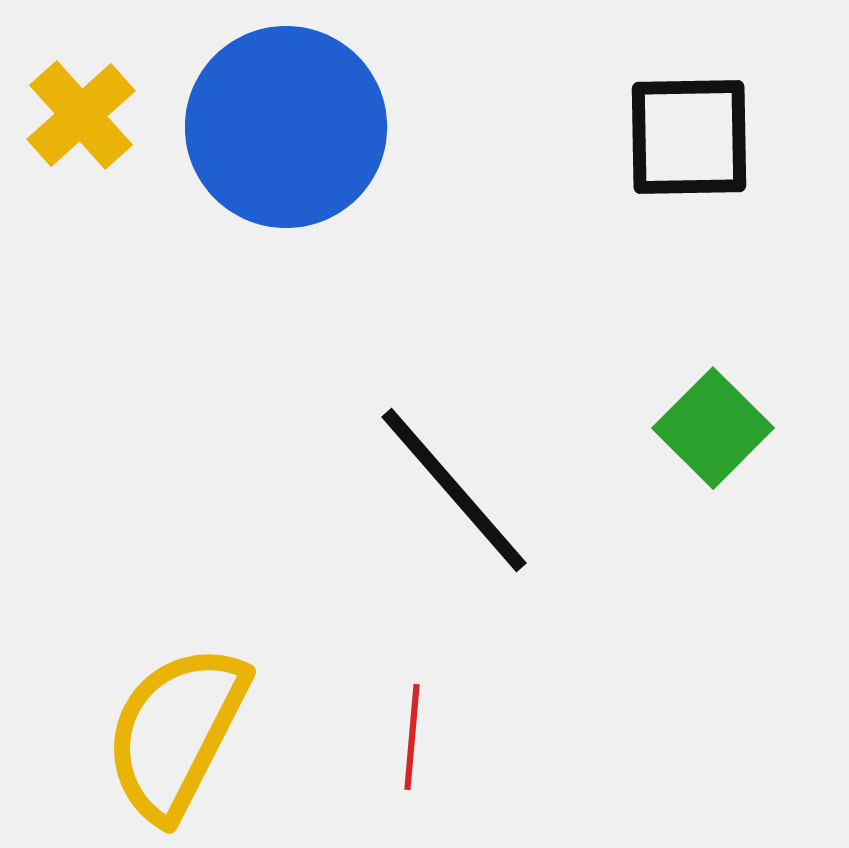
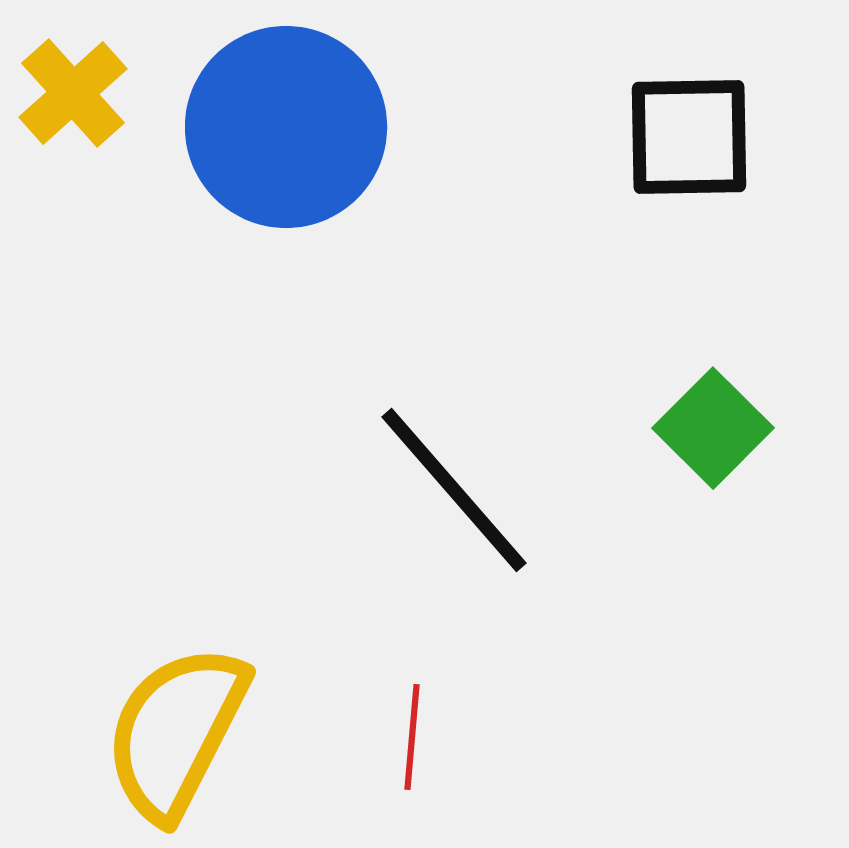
yellow cross: moved 8 px left, 22 px up
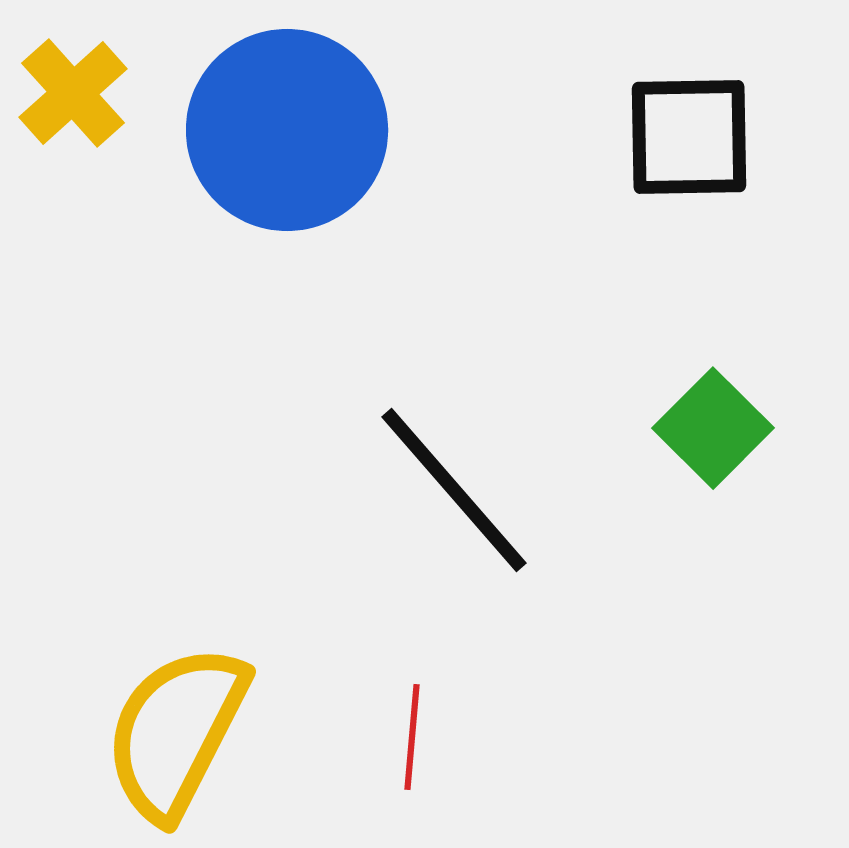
blue circle: moved 1 px right, 3 px down
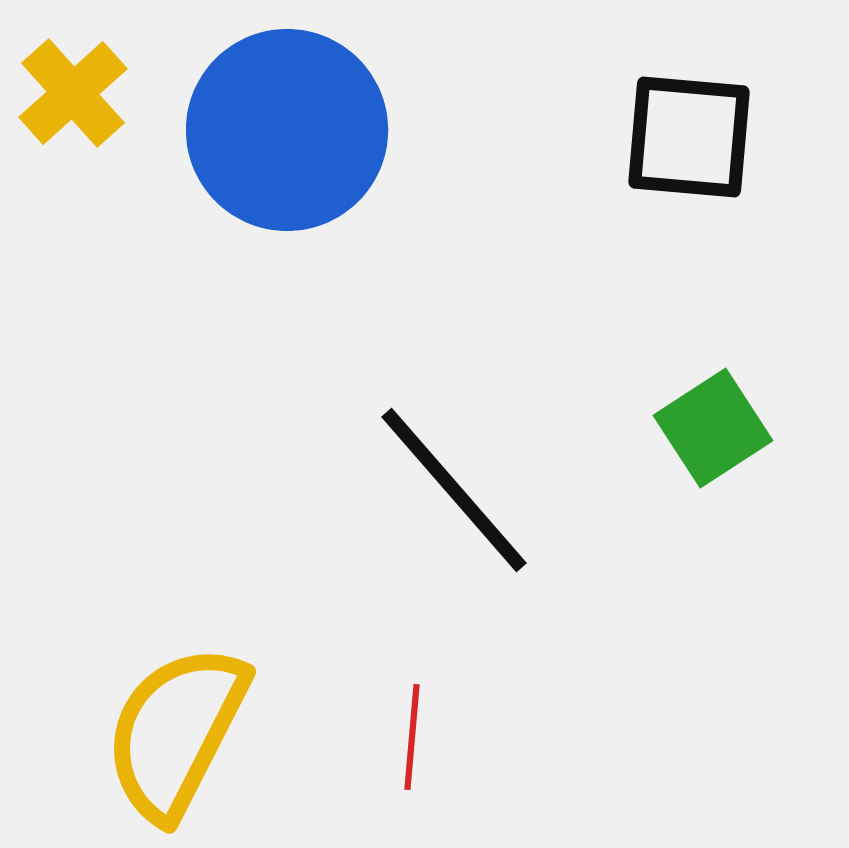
black square: rotated 6 degrees clockwise
green square: rotated 12 degrees clockwise
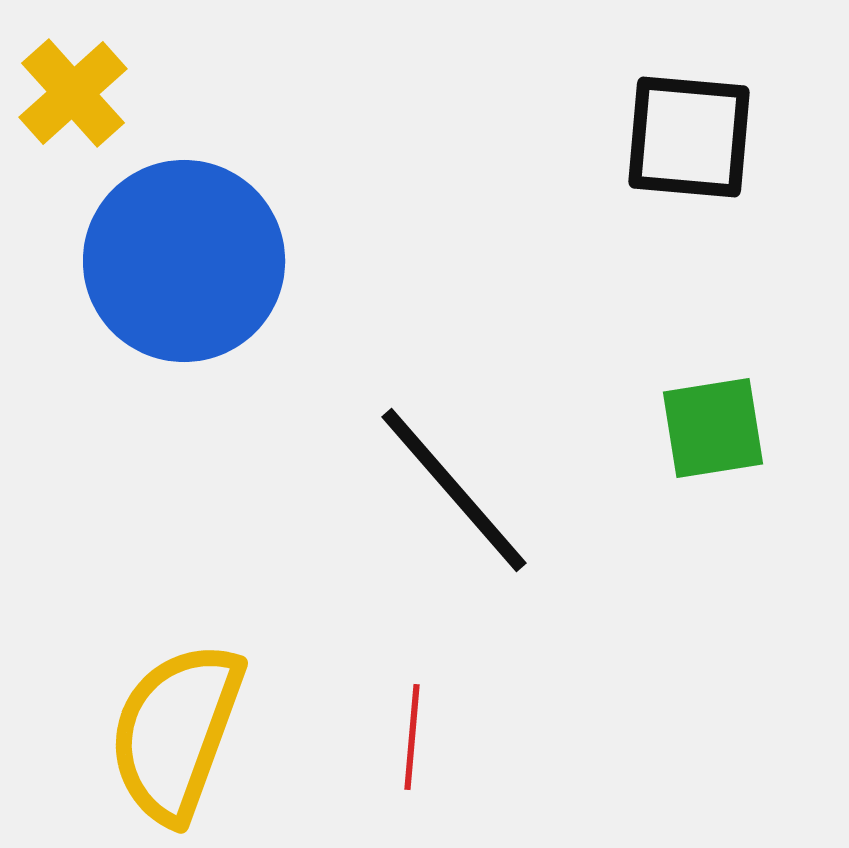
blue circle: moved 103 px left, 131 px down
green square: rotated 24 degrees clockwise
yellow semicircle: rotated 7 degrees counterclockwise
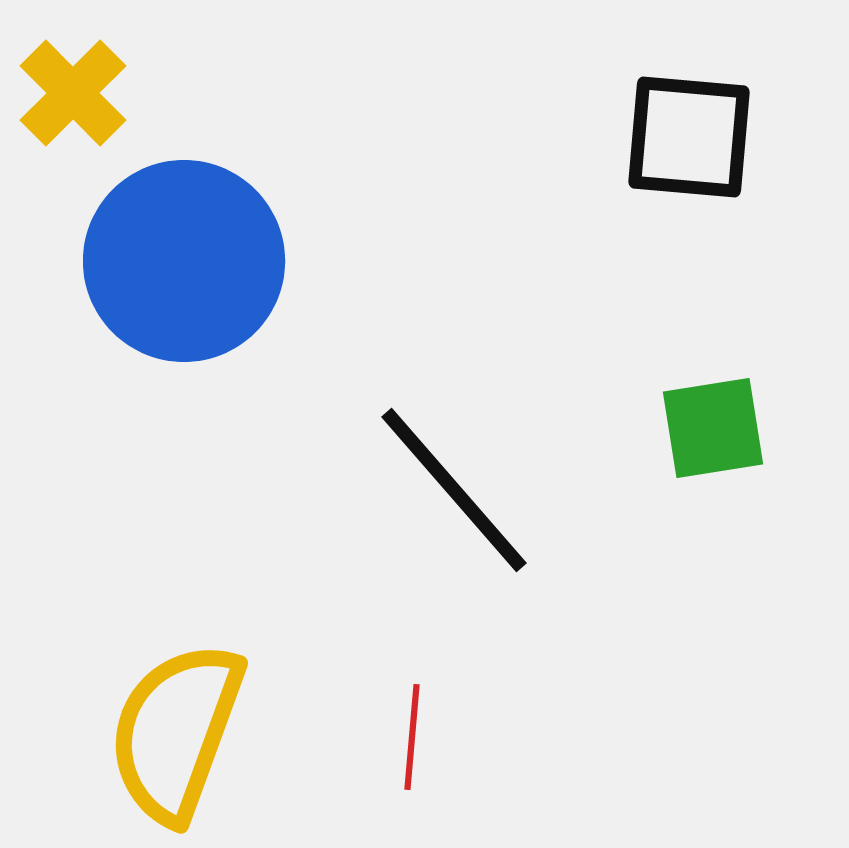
yellow cross: rotated 3 degrees counterclockwise
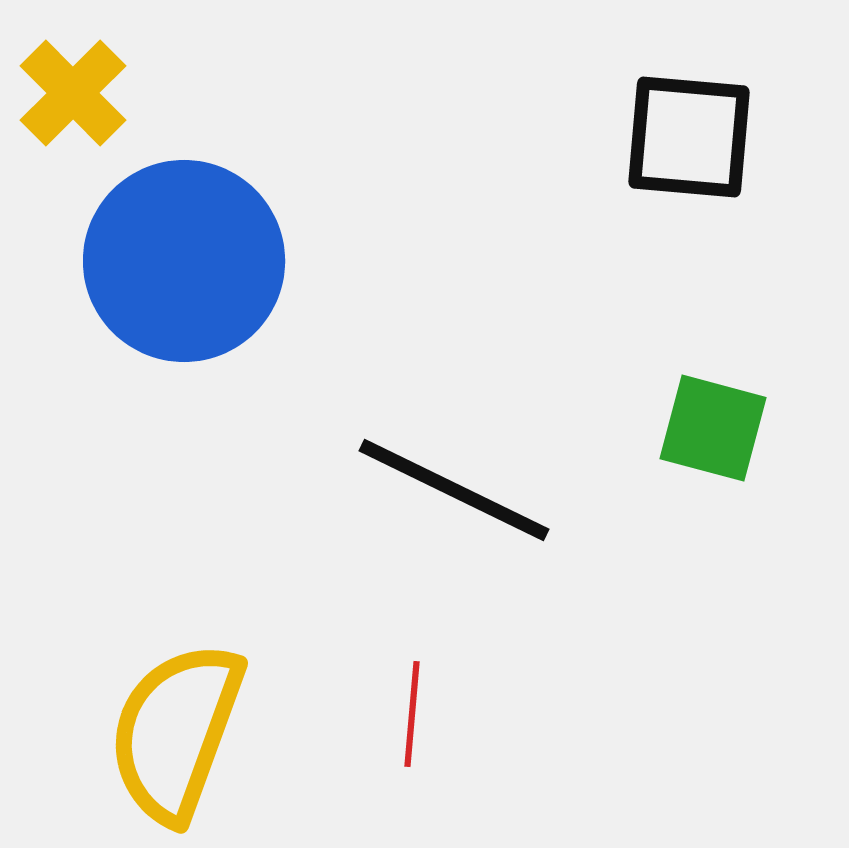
green square: rotated 24 degrees clockwise
black line: rotated 23 degrees counterclockwise
red line: moved 23 px up
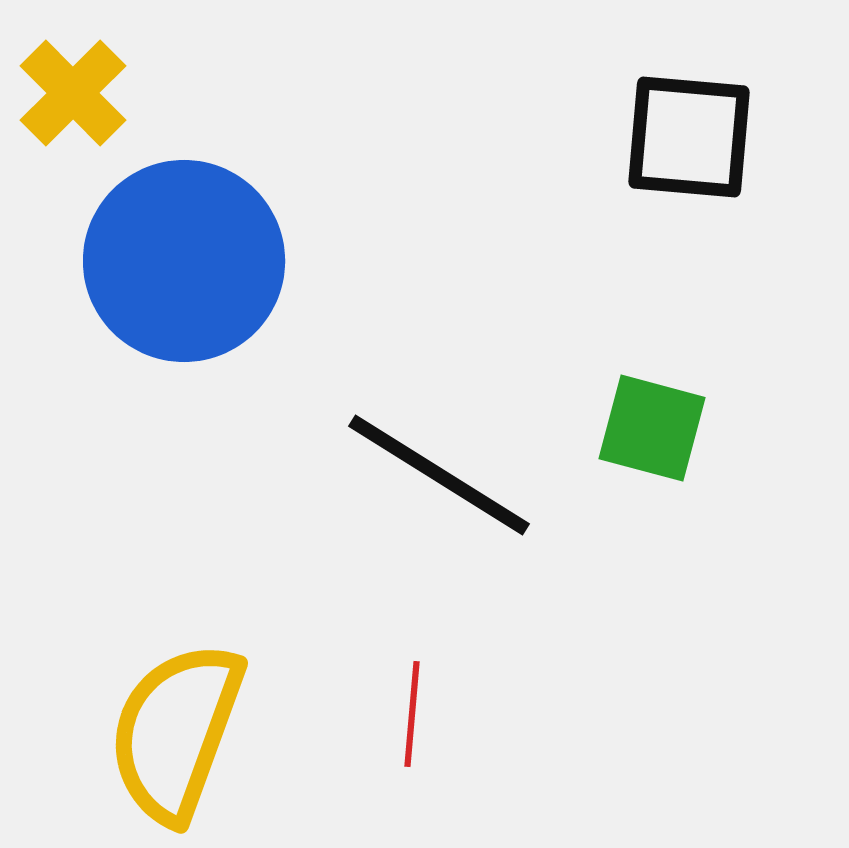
green square: moved 61 px left
black line: moved 15 px left, 15 px up; rotated 6 degrees clockwise
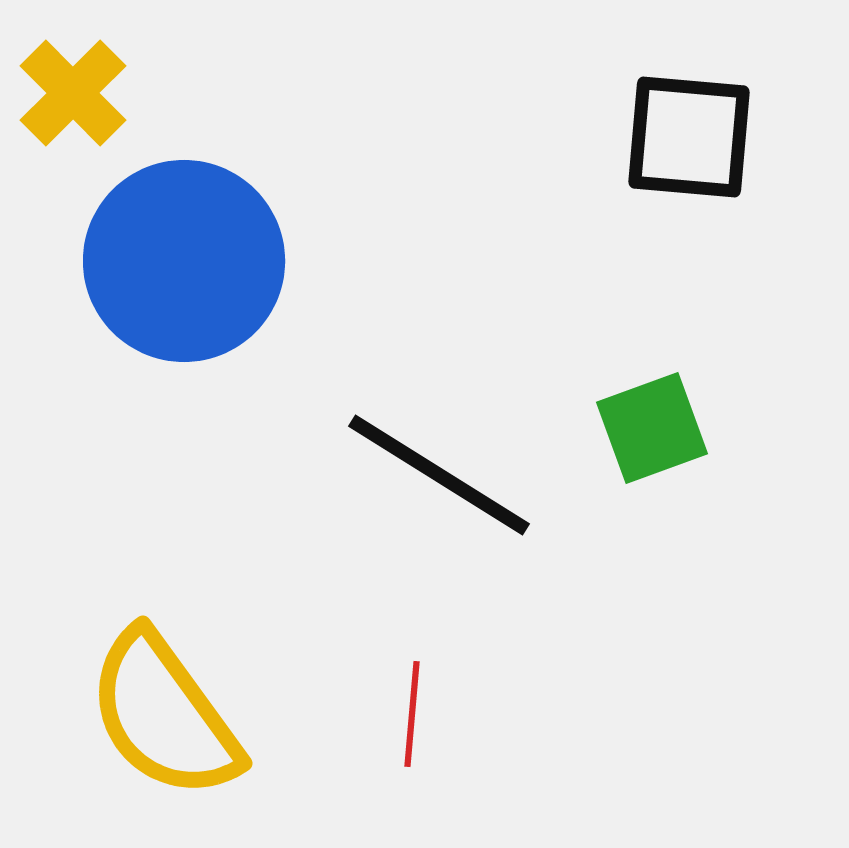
green square: rotated 35 degrees counterclockwise
yellow semicircle: moved 12 px left, 17 px up; rotated 56 degrees counterclockwise
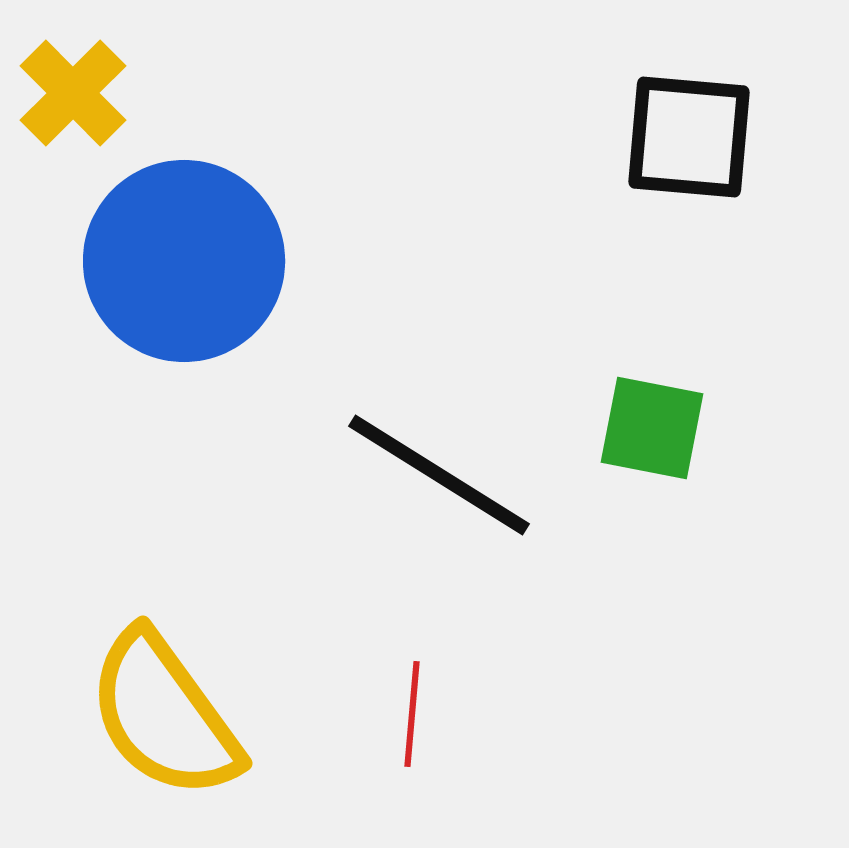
green square: rotated 31 degrees clockwise
